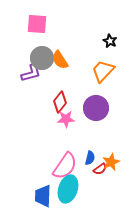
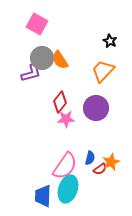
pink square: rotated 25 degrees clockwise
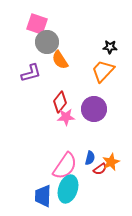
pink square: rotated 10 degrees counterclockwise
black star: moved 6 px down; rotated 24 degrees counterclockwise
gray circle: moved 5 px right, 16 px up
purple circle: moved 2 px left, 1 px down
pink star: moved 2 px up
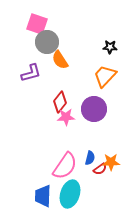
orange trapezoid: moved 2 px right, 5 px down
orange star: rotated 24 degrees clockwise
cyan ellipse: moved 2 px right, 5 px down
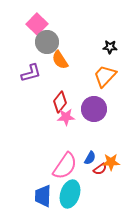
pink square: rotated 25 degrees clockwise
blue semicircle: rotated 16 degrees clockwise
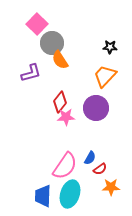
gray circle: moved 5 px right, 1 px down
purple circle: moved 2 px right, 1 px up
orange star: moved 25 px down
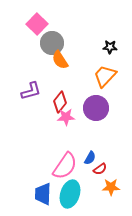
purple L-shape: moved 18 px down
blue trapezoid: moved 2 px up
